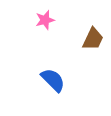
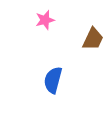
blue semicircle: rotated 120 degrees counterclockwise
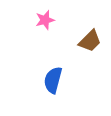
brown trapezoid: moved 3 px left, 2 px down; rotated 20 degrees clockwise
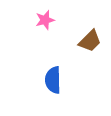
blue semicircle: rotated 16 degrees counterclockwise
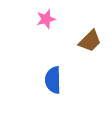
pink star: moved 1 px right, 1 px up
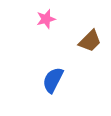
blue semicircle: rotated 28 degrees clockwise
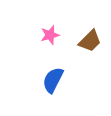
pink star: moved 4 px right, 16 px down
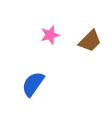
blue semicircle: moved 20 px left, 4 px down; rotated 8 degrees clockwise
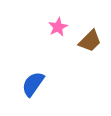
pink star: moved 8 px right, 8 px up; rotated 12 degrees counterclockwise
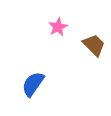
brown trapezoid: moved 4 px right, 4 px down; rotated 90 degrees counterclockwise
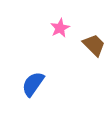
pink star: moved 2 px right, 1 px down
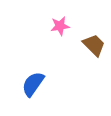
pink star: moved 2 px up; rotated 18 degrees clockwise
